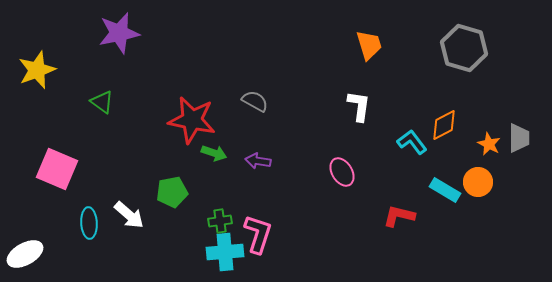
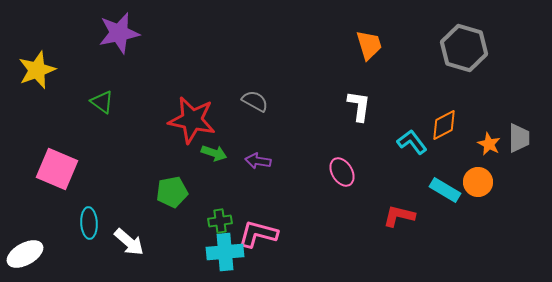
white arrow: moved 27 px down
pink L-shape: rotated 93 degrees counterclockwise
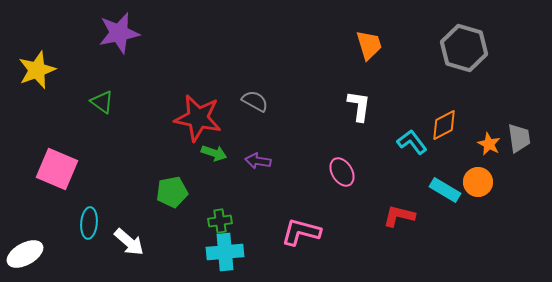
red star: moved 6 px right, 2 px up
gray trapezoid: rotated 8 degrees counterclockwise
cyan ellipse: rotated 8 degrees clockwise
pink L-shape: moved 43 px right, 2 px up
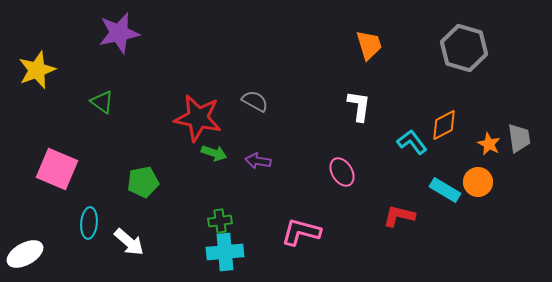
green pentagon: moved 29 px left, 10 px up
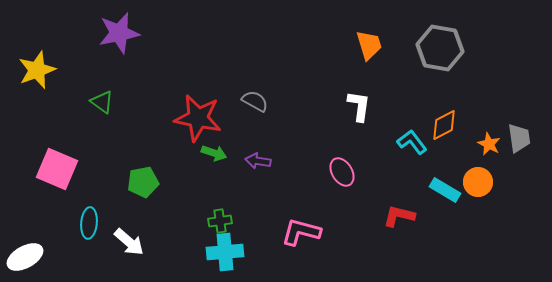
gray hexagon: moved 24 px left; rotated 6 degrees counterclockwise
white ellipse: moved 3 px down
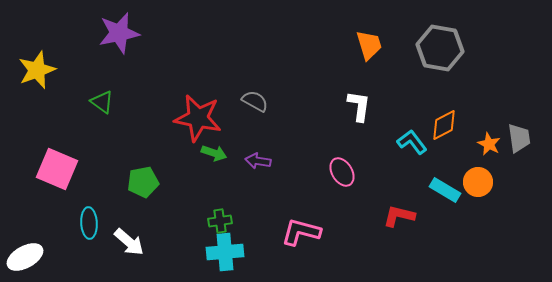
cyan ellipse: rotated 8 degrees counterclockwise
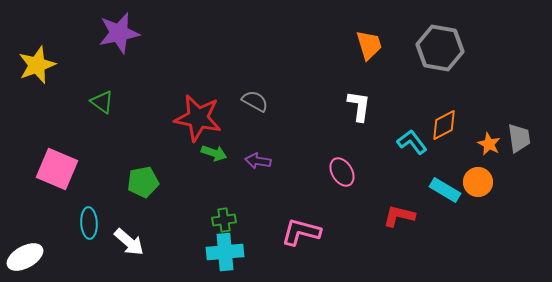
yellow star: moved 5 px up
green cross: moved 4 px right, 1 px up
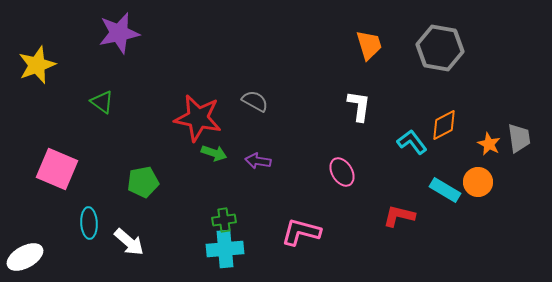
cyan cross: moved 3 px up
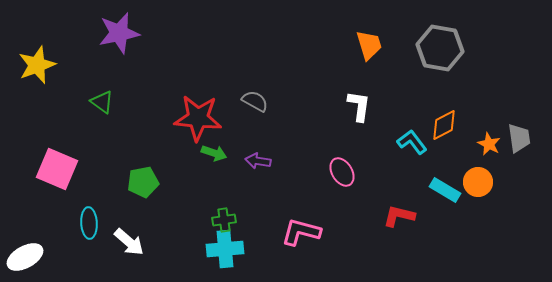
red star: rotated 6 degrees counterclockwise
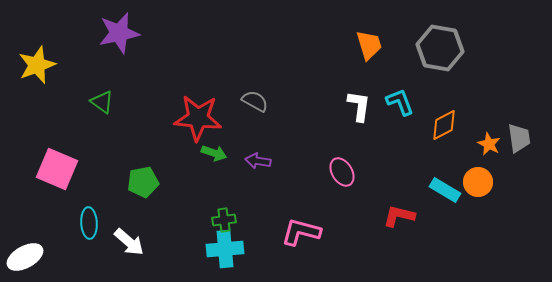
cyan L-shape: moved 12 px left, 40 px up; rotated 16 degrees clockwise
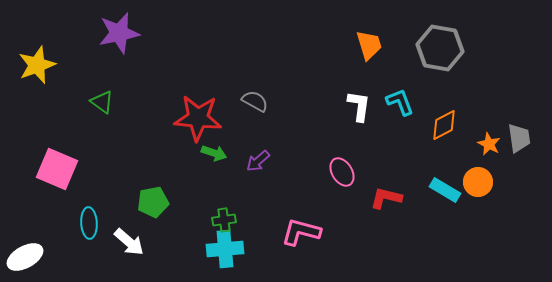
purple arrow: rotated 50 degrees counterclockwise
green pentagon: moved 10 px right, 20 px down
red L-shape: moved 13 px left, 18 px up
